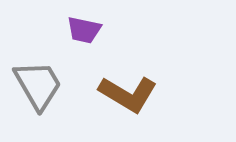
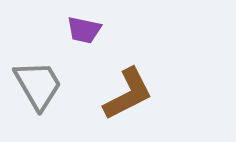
brown L-shape: rotated 58 degrees counterclockwise
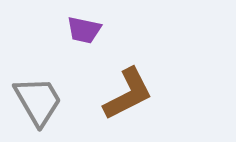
gray trapezoid: moved 16 px down
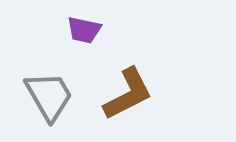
gray trapezoid: moved 11 px right, 5 px up
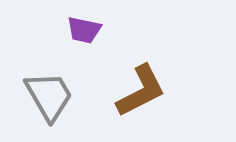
brown L-shape: moved 13 px right, 3 px up
